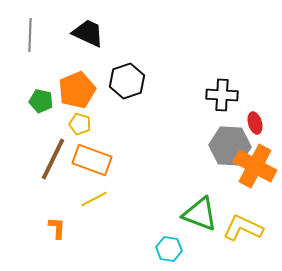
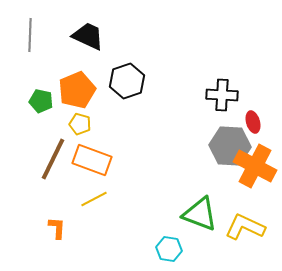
black trapezoid: moved 3 px down
red ellipse: moved 2 px left, 1 px up
yellow L-shape: moved 2 px right, 1 px up
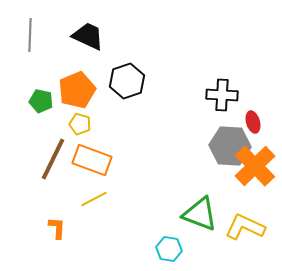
orange cross: rotated 18 degrees clockwise
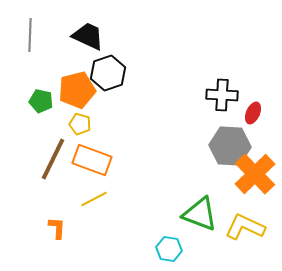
black hexagon: moved 19 px left, 8 px up
orange pentagon: rotated 9 degrees clockwise
red ellipse: moved 9 px up; rotated 40 degrees clockwise
orange cross: moved 8 px down
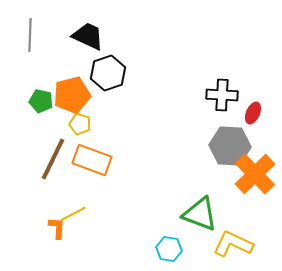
orange pentagon: moved 5 px left, 5 px down
yellow line: moved 21 px left, 15 px down
yellow L-shape: moved 12 px left, 17 px down
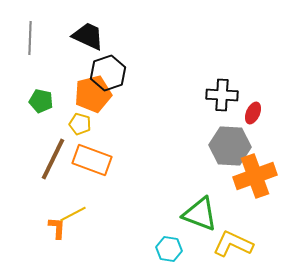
gray line: moved 3 px down
orange pentagon: moved 21 px right, 1 px up
orange cross: moved 2 px down; rotated 24 degrees clockwise
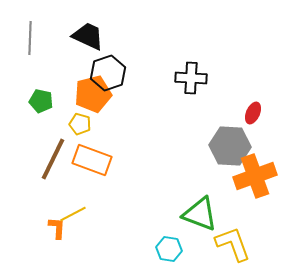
black cross: moved 31 px left, 17 px up
yellow L-shape: rotated 45 degrees clockwise
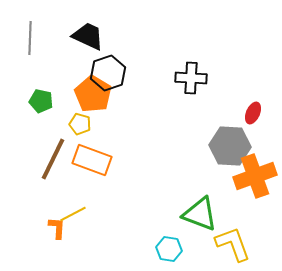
orange pentagon: rotated 27 degrees counterclockwise
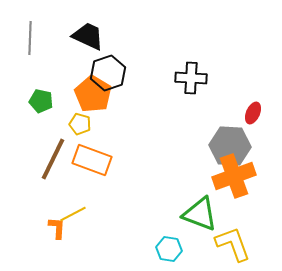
orange cross: moved 21 px left
